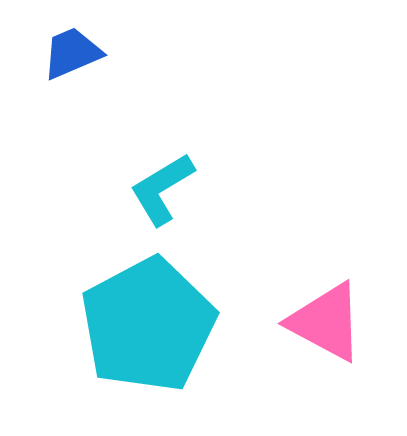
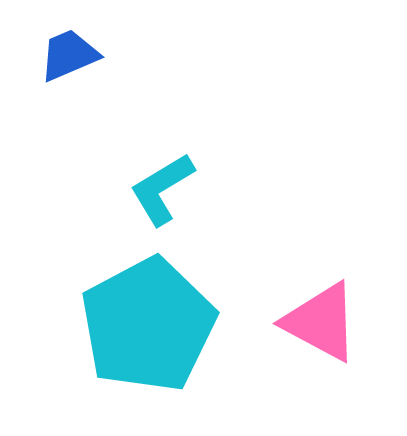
blue trapezoid: moved 3 px left, 2 px down
pink triangle: moved 5 px left
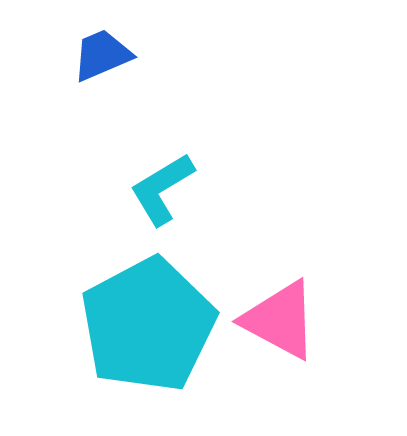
blue trapezoid: moved 33 px right
pink triangle: moved 41 px left, 2 px up
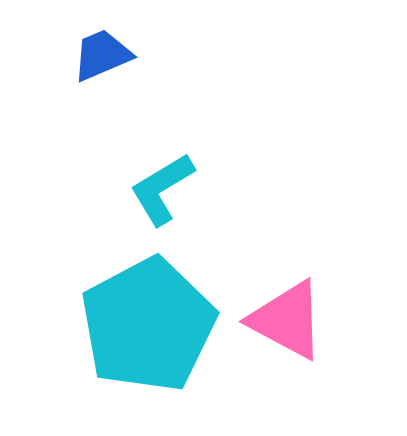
pink triangle: moved 7 px right
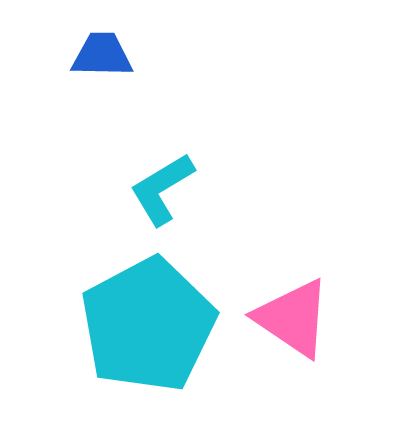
blue trapezoid: rotated 24 degrees clockwise
pink triangle: moved 6 px right, 2 px up; rotated 6 degrees clockwise
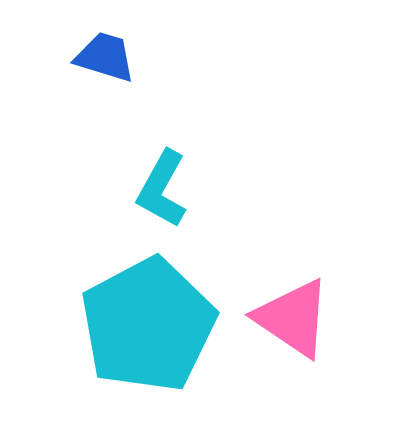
blue trapezoid: moved 3 px right, 2 px down; rotated 16 degrees clockwise
cyan L-shape: rotated 30 degrees counterclockwise
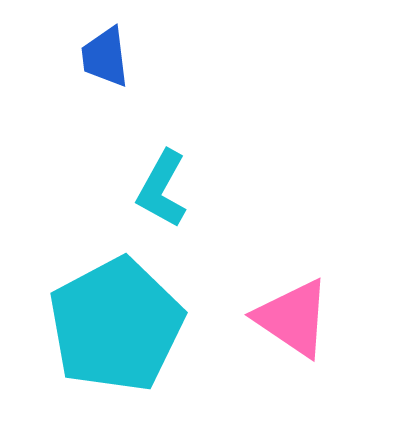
blue trapezoid: rotated 114 degrees counterclockwise
cyan pentagon: moved 32 px left
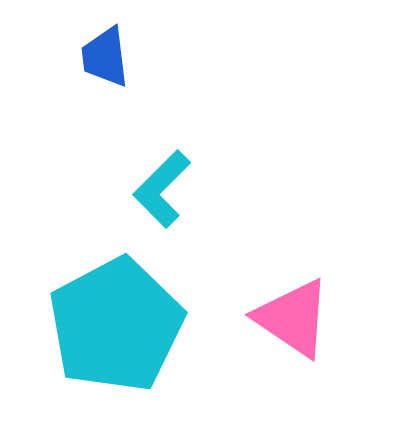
cyan L-shape: rotated 16 degrees clockwise
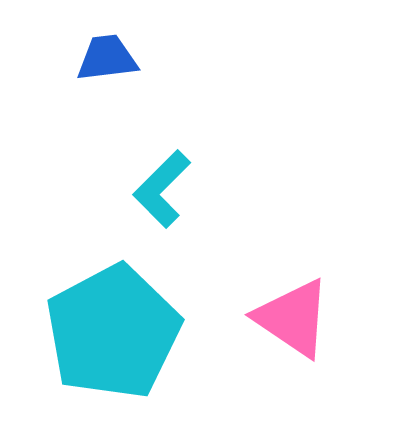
blue trapezoid: moved 2 px right, 1 px down; rotated 90 degrees clockwise
cyan pentagon: moved 3 px left, 7 px down
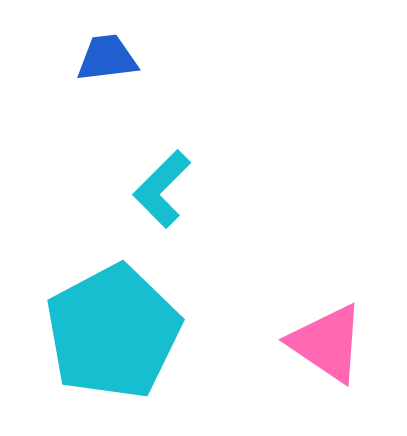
pink triangle: moved 34 px right, 25 px down
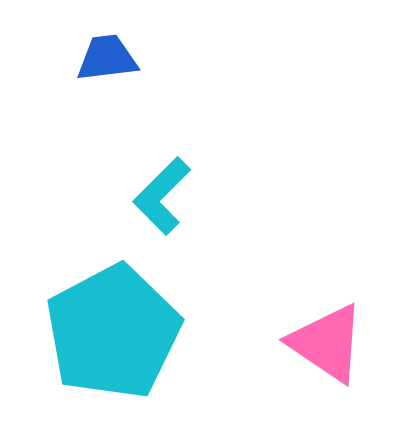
cyan L-shape: moved 7 px down
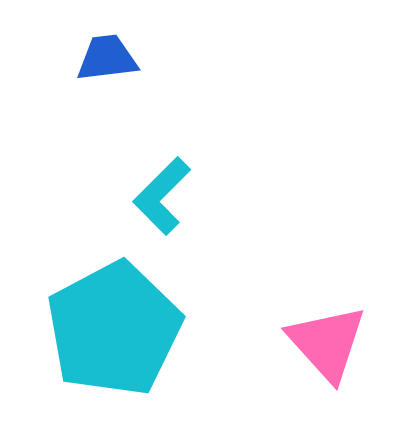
cyan pentagon: moved 1 px right, 3 px up
pink triangle: rotated 14 degrees clockwise
